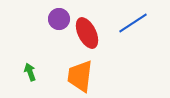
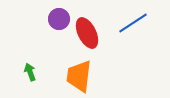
orange trapezoid: moved 1 px left
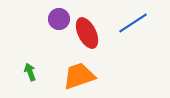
orange trapezoid: rotated 64 degrees clockwise
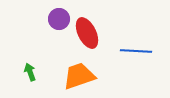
blue line: moved 3 px right, 28 px down; rotated 36 degrees clockwise
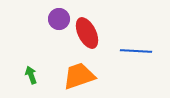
green arrow: moved 1 px right, 3 px down
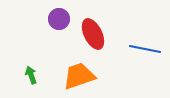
red ellipse: moved 6 px right, 1 px down
blue line: moved 9 px right, 2 px up; rotated 8 degrees clockwise
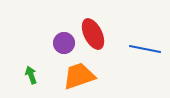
purple circle: moved 5 px right, 24 px down
